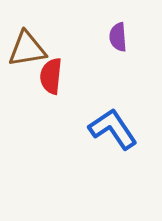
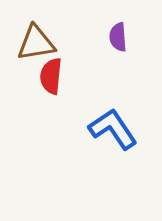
brown triangle: moved 9 px right, 6 px up
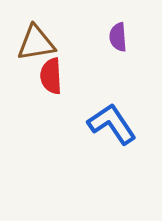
red semicircle: rotated 9 degrees counterclockwise
blue L-shape: moved 1 px left, 5 px up
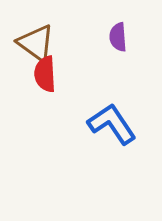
brown triangle: rotated 45 degrees clockwise
red semicircle: moved 6 px left, 2 px up
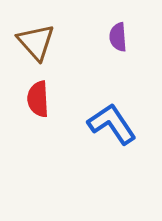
brown triangle: moved 1 px up; rotated 12 degrees clockwise
red semicircle: moved 7 px left, 25 px down
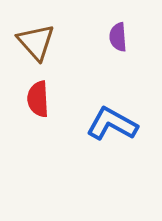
blue L-shape: rotated 27 degrees counterclockwise
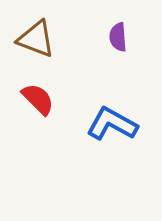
brown triangle: moved 3 px up; rotated 27 degrees counterclockwise
red semicircle: rotated 138 degrees clockwise
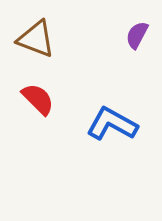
purple semicircle: moved 19 px right, 2 px up; rotated 32 degrees clockwise
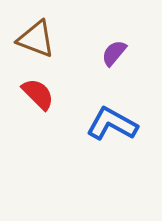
purple semicircle: moved 23 px left, 18 px down; rotated 12 degrees clockwise
red semicircle: moved 5 px up
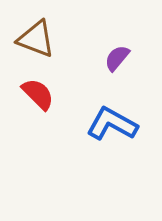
purple semicircle: moved 3 px right, 5 px down
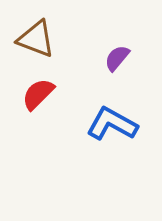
red semicircle: rotated 90 degrees counterclockwise
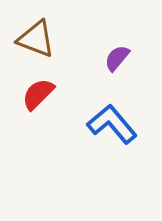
blue L-shape: rotated 21 degrees clockwise
